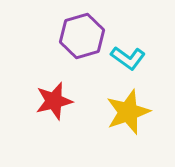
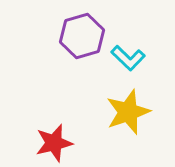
cyan L-shape: rotated 8 degrees clockwise
red star: moved 42 px down
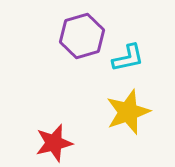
cyan L-shape: rotated 56 degrees counterclockwise
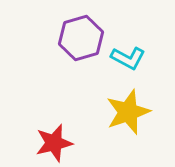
purple hexagon: moved 1 px left, 2 px down
cyan L-shape: rotated 40 degrees clockwise
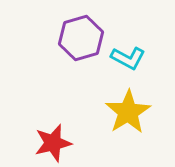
yellow star: rotated 12 degrees counterclockwise
red star: moved 1 px left
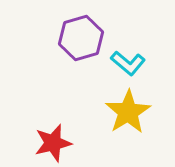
cyan L-shape: moved 5 px down; rotated 12 degrees clockwise
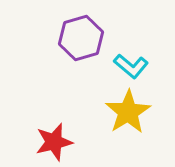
cyan L-shape: moved 3 px right, 3 px down
red star: moved 1 px right, 1 px up
